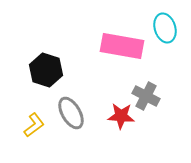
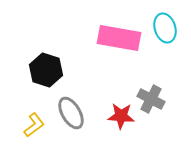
pink rectangle: moved 3 px left, 8 px up
gray cross: moved 5 px right, 3 px down
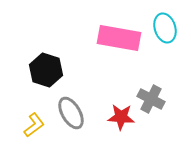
red star: moved 1 px down
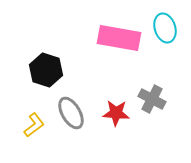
gray cross: moved 1 px right
red star: moved 5 px left, 4 px up
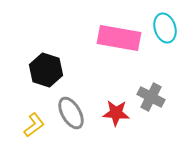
gray cross: moved 1 px left, 2 px up
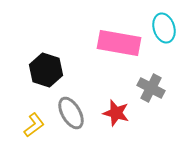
cyan ellipse: moved 1 px left
pink rectangle: moved 5 px down
gray cross: moved 9 px up
red star: rotated 12 degrees clockwise
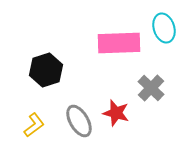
pink rectangle: rotated 12 degrees counterclockwise
black hexagon: rotated 24 degrees clockwise
gray cross: rotated 16 degrees clockwise
gray ellipse: moved 8 px right, 8 px down
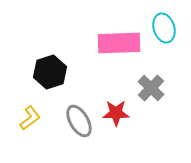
black hexagon: moved 4 px right, 2 px down
red star: rotated 16 degrees counterclockwise
yellow L-shape: moved 4 px left, 7 px up
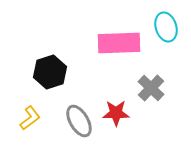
cyan ellipse: moved 2 px right, 1 px up
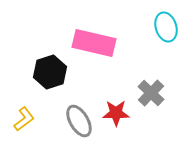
pink rectangle: moved 25 px left; rotated 15 degrees clockwise
gray cross: moved 5 px down
yellow L-shape: moved 6 px left, 1 px down
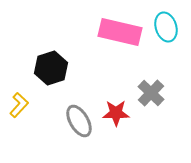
pink rectangle: moved 26 px right, 11 px up
black hexagon: moved 1 px right, 4 px up
yellow L-shape: moved 5 px left, 14 px up; rotated 10 degrees counterclockwise
